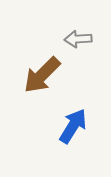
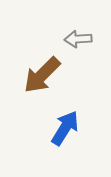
blue arrow: moved 8 px left, 2 px down
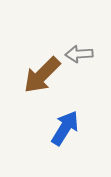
gray arrow: moved 1 px right, 15 px down
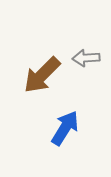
gray arrow: moved 7 px right, 4 px down
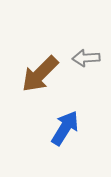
brown arrow: moved 2 px left, 1 px up
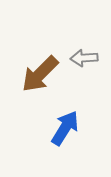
gray arrow: moved 2 px left
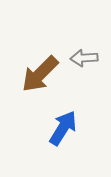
blue arrow: moved 2 px left
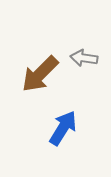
gray arrow: rotated 12 degrees clockwise
